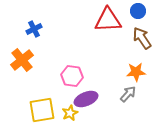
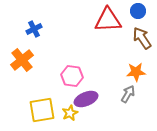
gray arrow: rotated 12 degrees counterclockwise
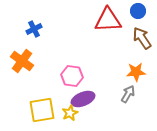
orange cross: moved 1 px down; rotated 15 degrees counterclockwise
purple ellipse: moved 3 px left
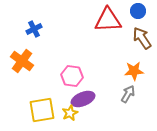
orange star: moved 2 px left, 1 px up
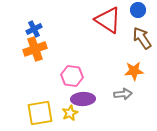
blue circle: moved 1 px up
red triangle: rotated 36 degrees clockwise
orange cross: moved 13 px right, 12 px up; rotated 35 degrees clockwise
gray arrow: moved 5 px left; rotated 54 degrees clockwise
purple ellipse: rotated 20 degrees clockwise
yellow square: moved 2 px left, 3 px down
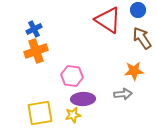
orange cross: moved 1 px right, 2 px down
yellow star: moved 3 px right, 2 px down; rotated 14 degrees clockwise
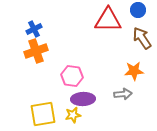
red triangle: rotated 32 degrees counterclockwise
yellow square: moved 3 px right, 1 px down
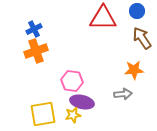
blue circle: moved 1 px left, 1 px down
red triangle: moved 5 px left, 2 px up
orange star: moved 1 px up
pink hexagon: moved 5 px down
purple ellipse: moved 1 px left, 3 px down; rotated 15 degrees clockwise
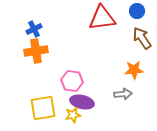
red triangle: moved 1 px left; rotated 8 degrees counterclockwise
orange cross: rotated 10 degrees clockwise
yellow square: moved 6 px up
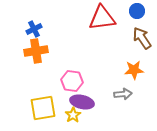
yellow star: rotated 21 degrees counterclockwise
